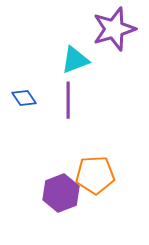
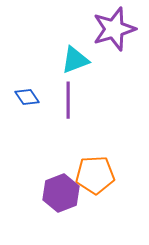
blue diamond: moved 3 px right, 1 px up
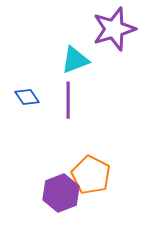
orange pentagon: moved 4 px left; rotated 30 degrees clockwise
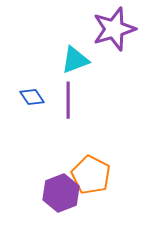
blue diamond: moved 5 px right
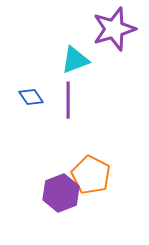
blue diamond: moved 1 px left
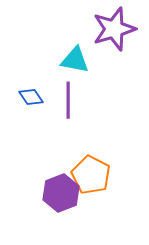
cyan triangle: rotated 32 degrees clockwise
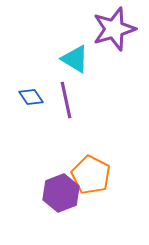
cyan triangle: moved 1 px up; rotated 20 degrees clockwise
purple line: moved 2 px left; rotated 12 degrees counterclockwise
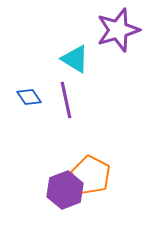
purple star: moved 4 px right, 1 px down
blue diamond: moved 2 px left
purple hexagon: moved 4 px right, 3 px up
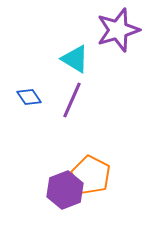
purple line: moved 6 px right; rotated 36 degrees clockwise
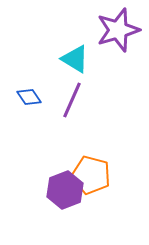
orange pentagon: rotated 12 degrees counterclockwise
